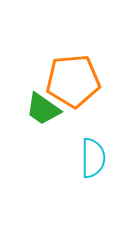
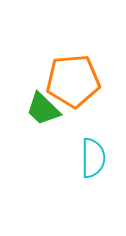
green trapezoid: rotated 9 degrees clockwise
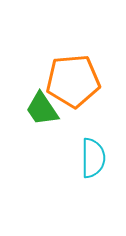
green trapezoid: moved 1 px left; rotated 12 degrees clockwise
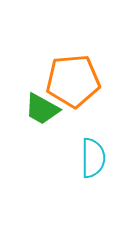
green trapezoid: rotated 27 degrees counterclockwise
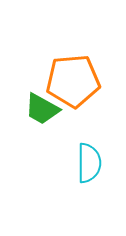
cyan semicircle: moved 4 px left, 5 px down
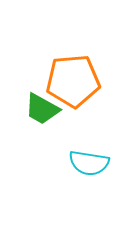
cyan semicircle: rotated 99 degrees clockwise
